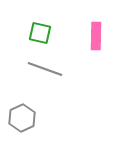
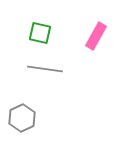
pink rectangle: rotated 28 degrees clockwise
gray line: rotated 12 degrees counterclockwise
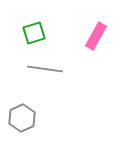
green square: moved 6 px left; rotated 30 degrees counterclockwise
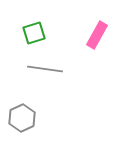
pink rectangle: moved 1 px right, 1 px up
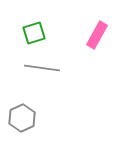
gray line: moved 3 px left, 1 px up
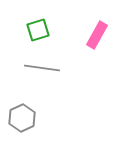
green square: moved 4 px right, 3 px up
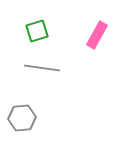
green square: moved 1 px left, 1 px down
gray hexagon: rotated 20 degrees clockwise
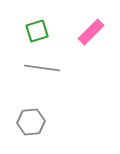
pink rectangle: moved 6 px left, 3 px up; rotated 16 degrees clockwise
gray hexagon: moved 9 px right, 4 px down
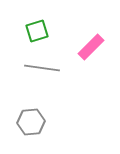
pink rectangle: moved 15 px down
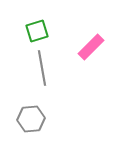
gray line: rotated 72 degrees clockwise
gray hexagon: moved 3 px up
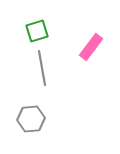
pink rectangle: rotated 8 degrees counterclockwise
